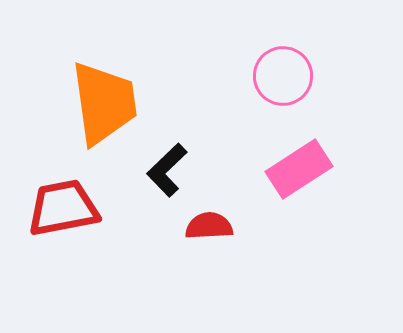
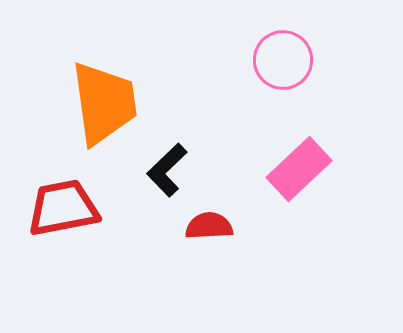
pink circle: moved 16 px up
pink rectangle: rotated 10 degrees counterclockwise
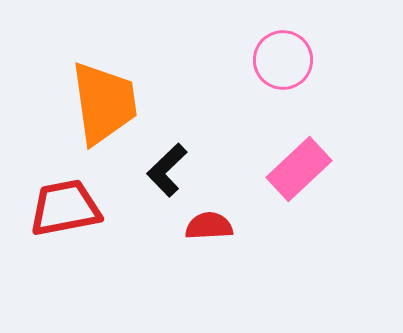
red trapezoid: moved 2 px right
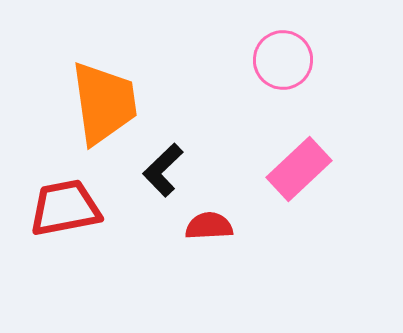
black L-shape: moved 4 px left
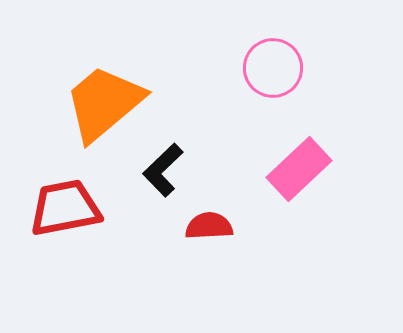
pink circle: moved 10 px left, 8 px down
orange trapezoid: rotated 122 degrees counterclockwise
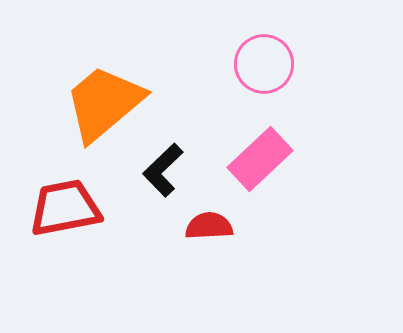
pink circle: moved 9 px left, 4 px up
pink rectangle: moved 39 px left, 10 px up
